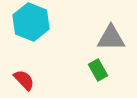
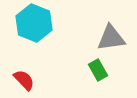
cyan hexagon: moved 3 px right, 1 px down
gray triangle: rotated 8 degrees counterclockwise
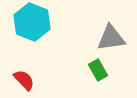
cyan hexagon: moved 2 px left, 1 px up
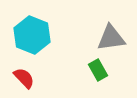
cyan hexagon: moved 13 px down
red semicircle: moved 2 px up
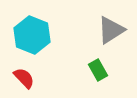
gray triangle: moved 8 px up; rotated 24 degrees counterclockwise
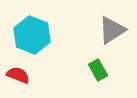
gray triangle: moved 1 px right
red semicircle: moved 6 px left, 3 px up; rotated 25 degrees counterclockwise
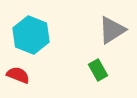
cyan hexagon: moved 1 px left
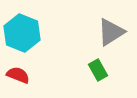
gray triangle: moved 1 px left, 2 px down
cyan hexagon: moved 9 px left, 2 px up
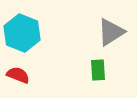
green rectangle: rotated 25 degrees clockwise
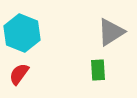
red semicircle: moved 1 px right, 1 px up; rotated 75 degrees counterclockwise
